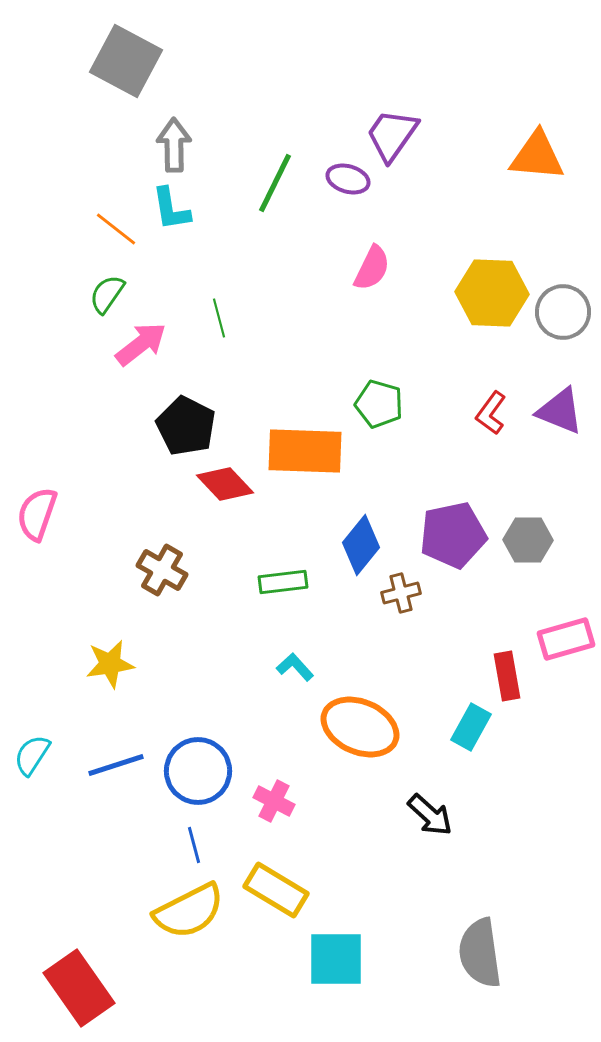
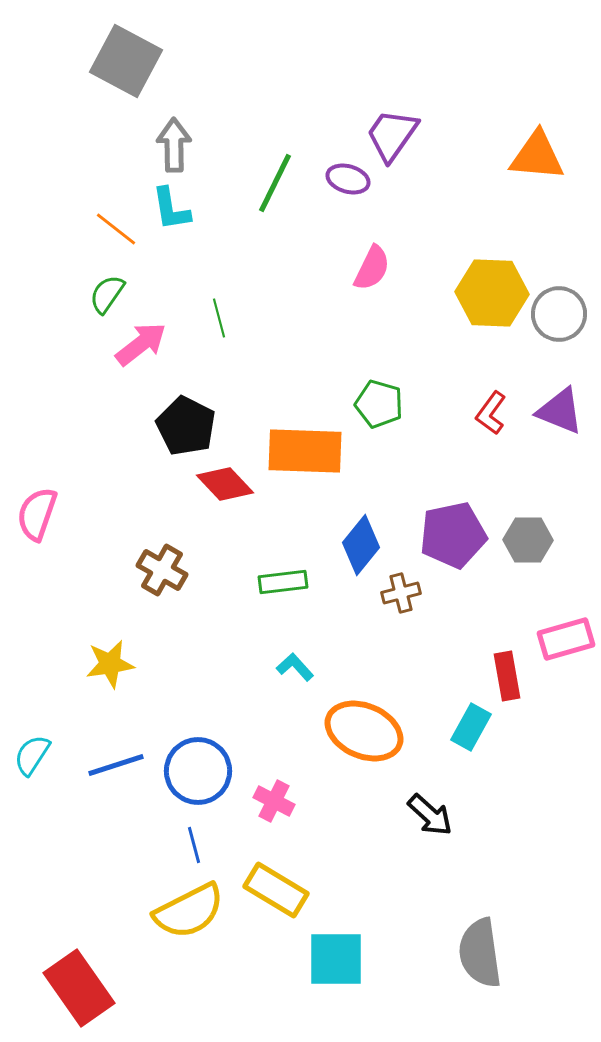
gray circle at (563, 312): moved 4 px left, 2 px down
orange ellipse at (360, 727): moved 4 px right, 4 px down
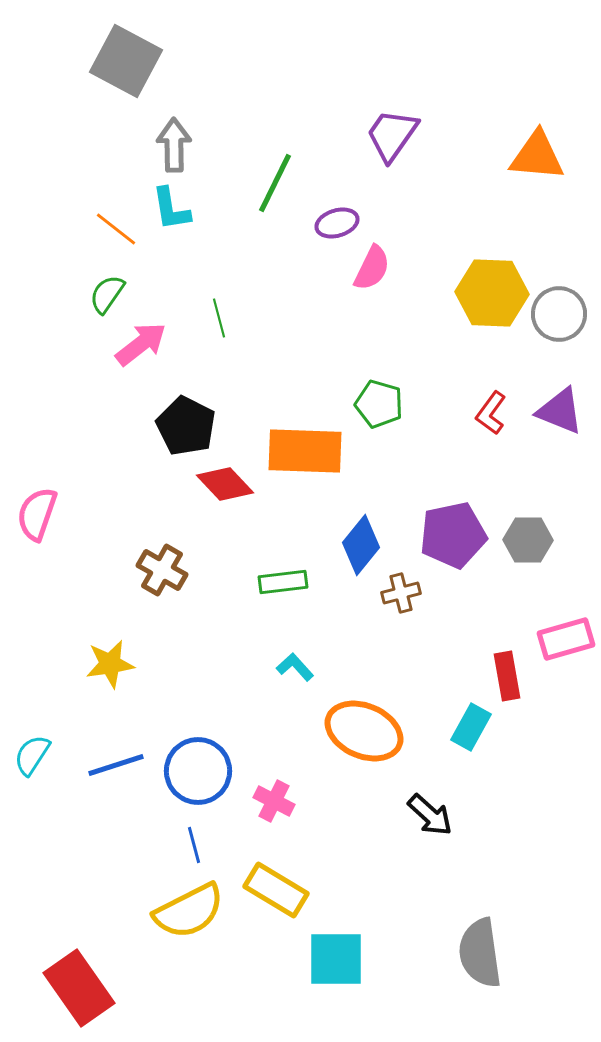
purple ellipse at (348, 179): moved 11 px left, 44 px down; rotated 33 degrees counterclockwise
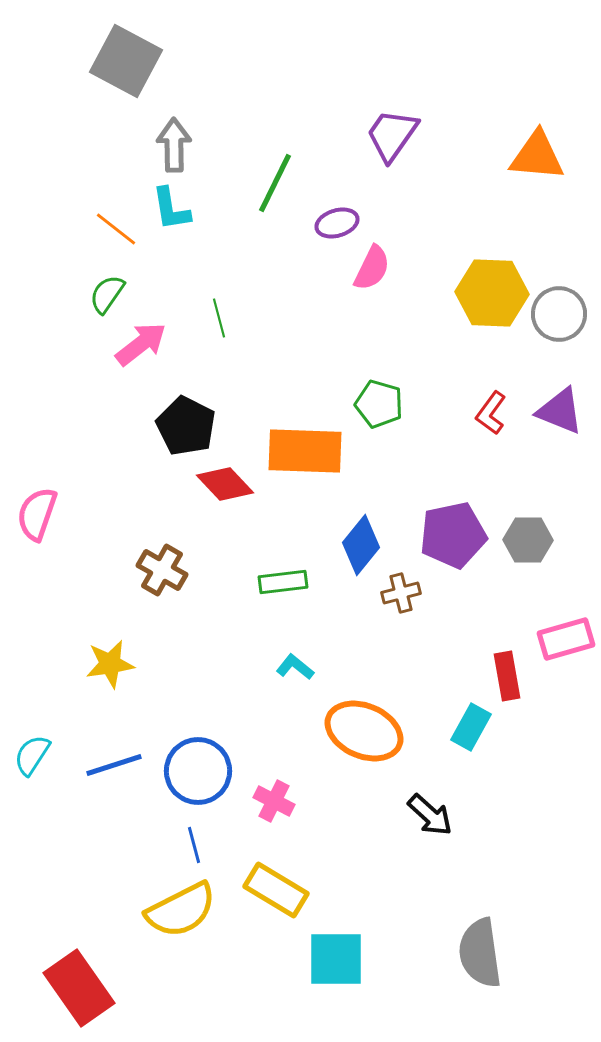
cyan L-shape at (295, 667): rotated 9 degrees counterclockwise
blue line at (116, 765): moved 2 px left
yellow semicircle at (189, 911): moved 8 px left, 1 px up
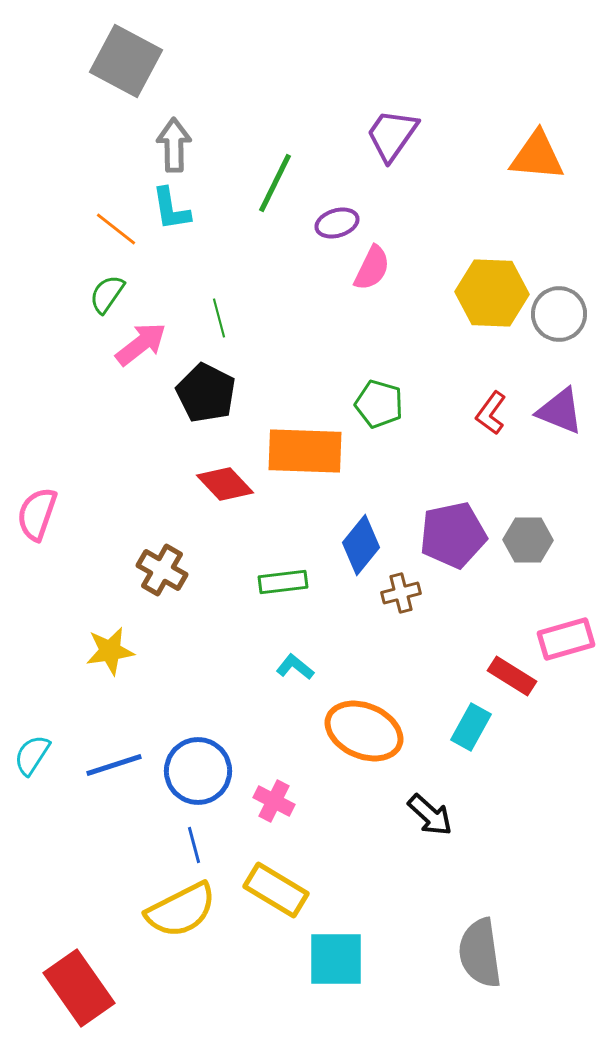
black pentagon at (186, 426): moved 20 px right, 33 px up
yellow star at (110, 664): moved 13 px up
red rectangle at (507, 676): moved 5 px right; rotated 48 degrees counterclockwise
